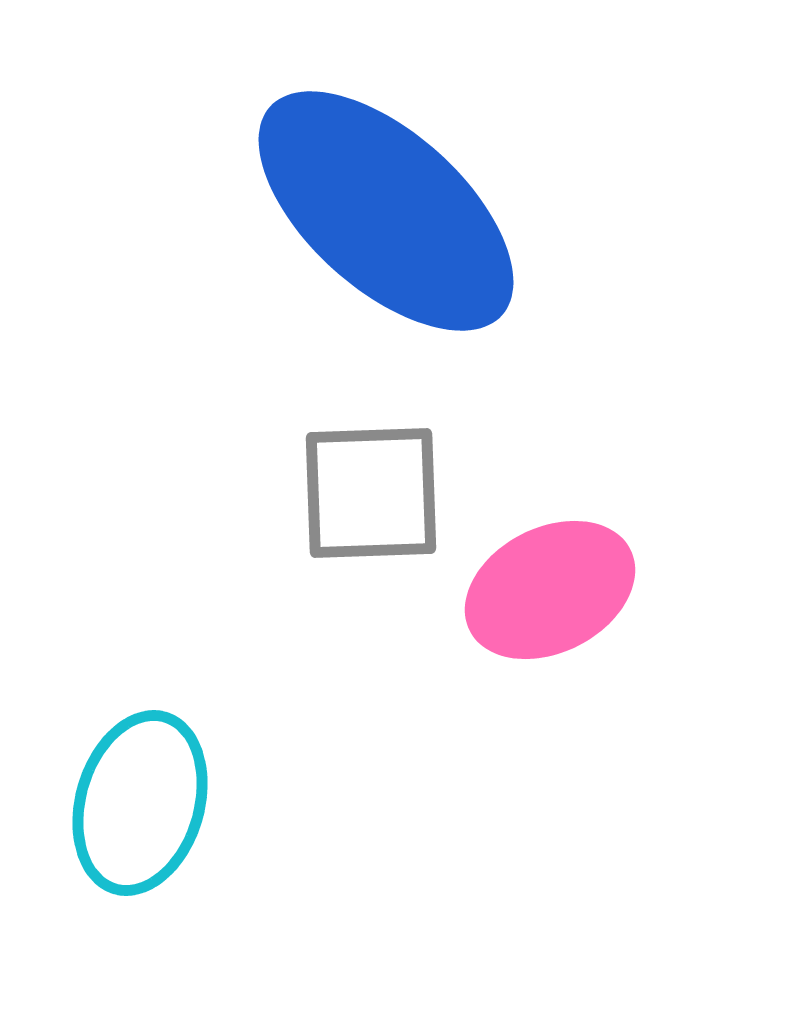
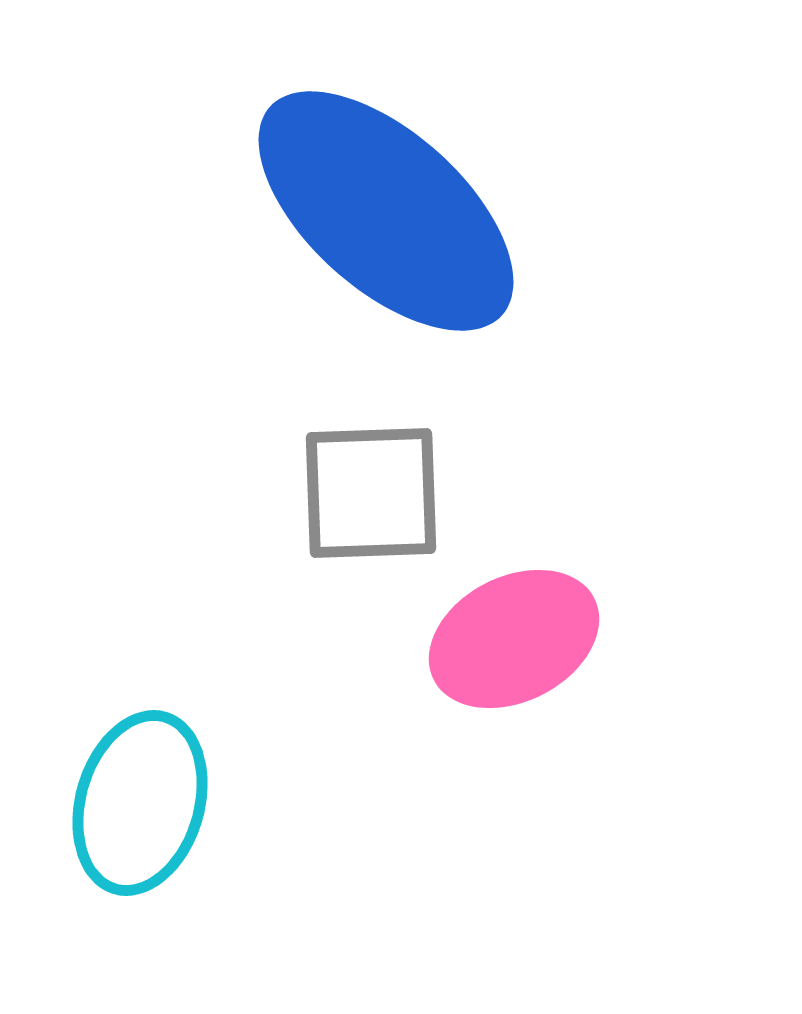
pink ellipse: moved 36 px left, 49 px down
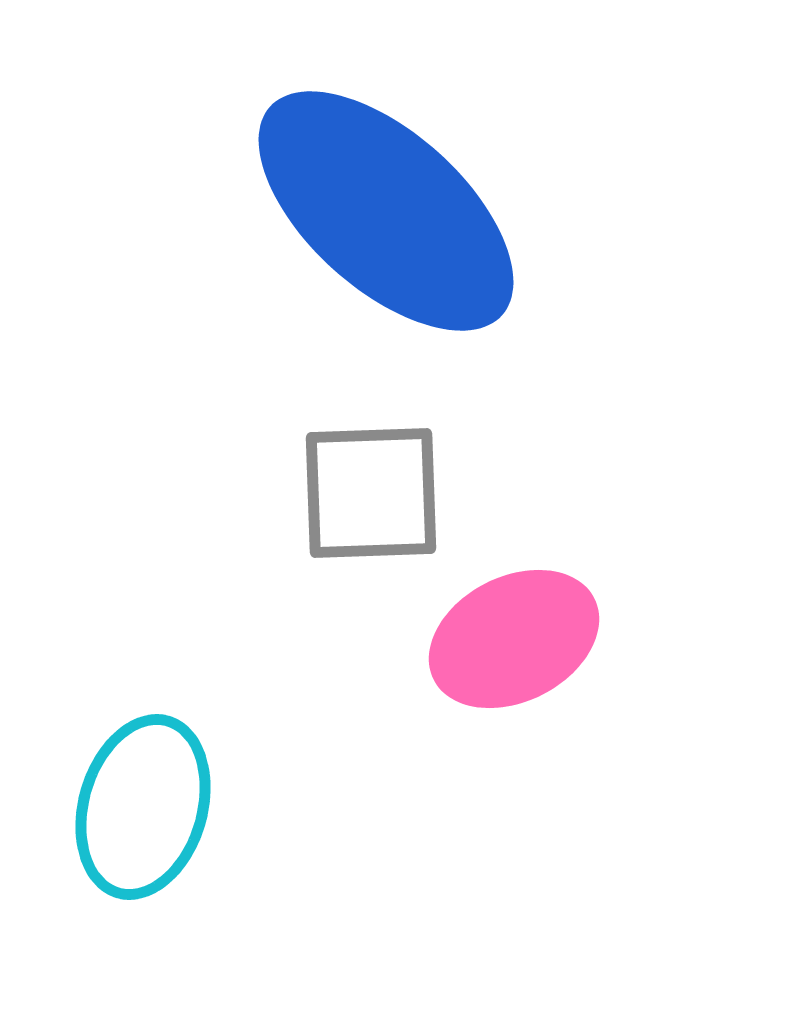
cyan ellipse: moved 3 px right, 4 px down
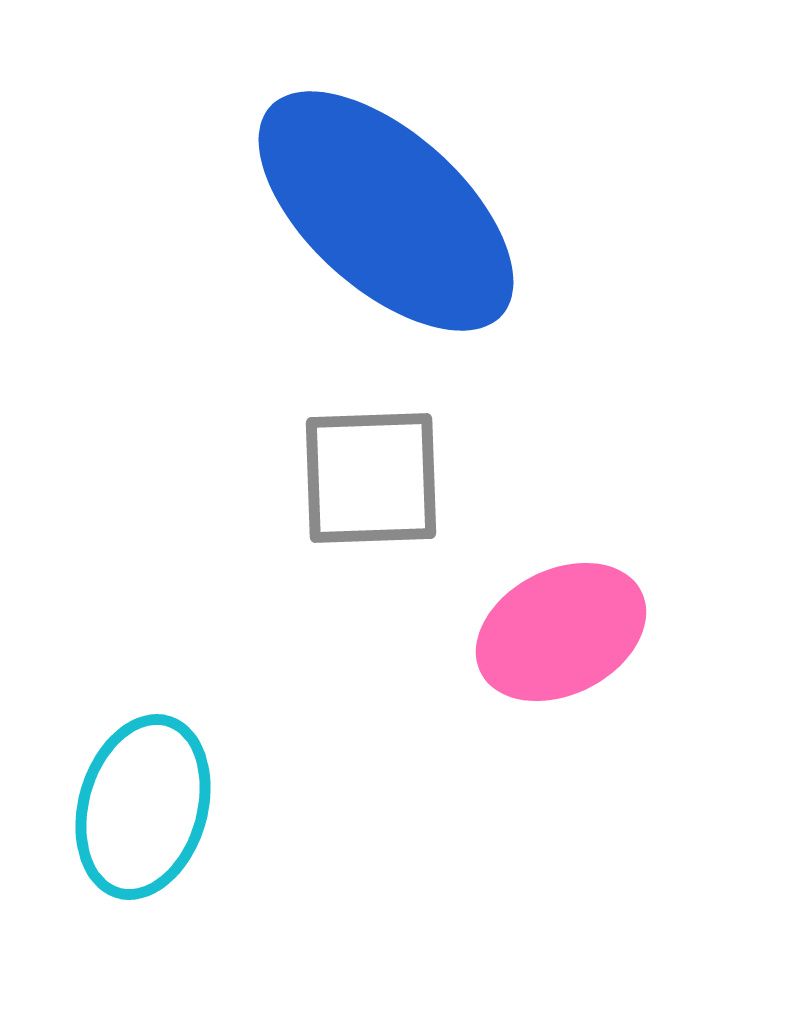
gray square: moved 15 px up
pink ellipse: moved 47 px right, 7 px up
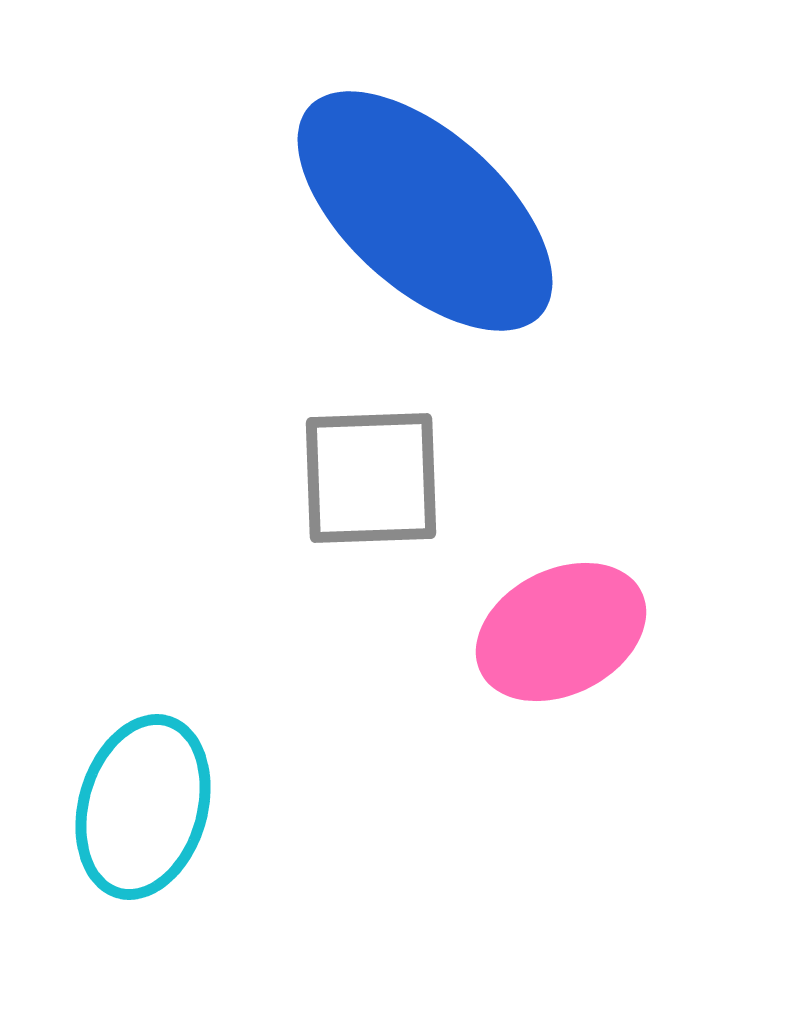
blue ellipse: moved 39 px right
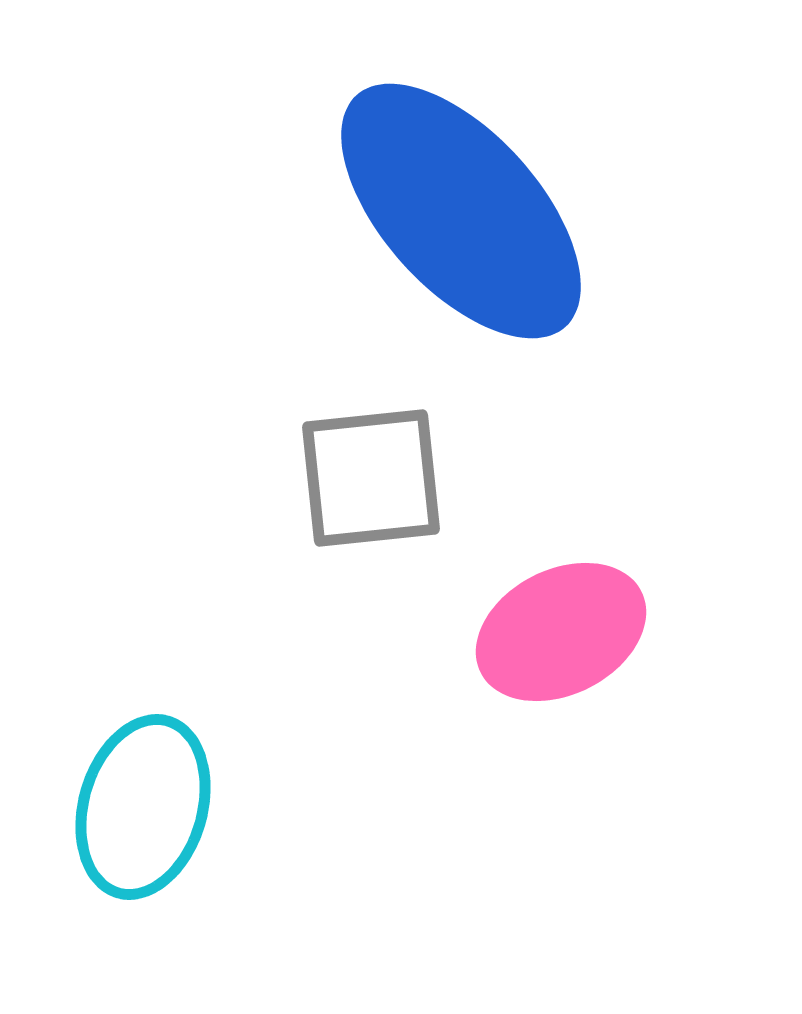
blue ellipse: moved 36 px right; rotated 6 degrees clockwise
gray square: rotated 4 degrees counterclockwise
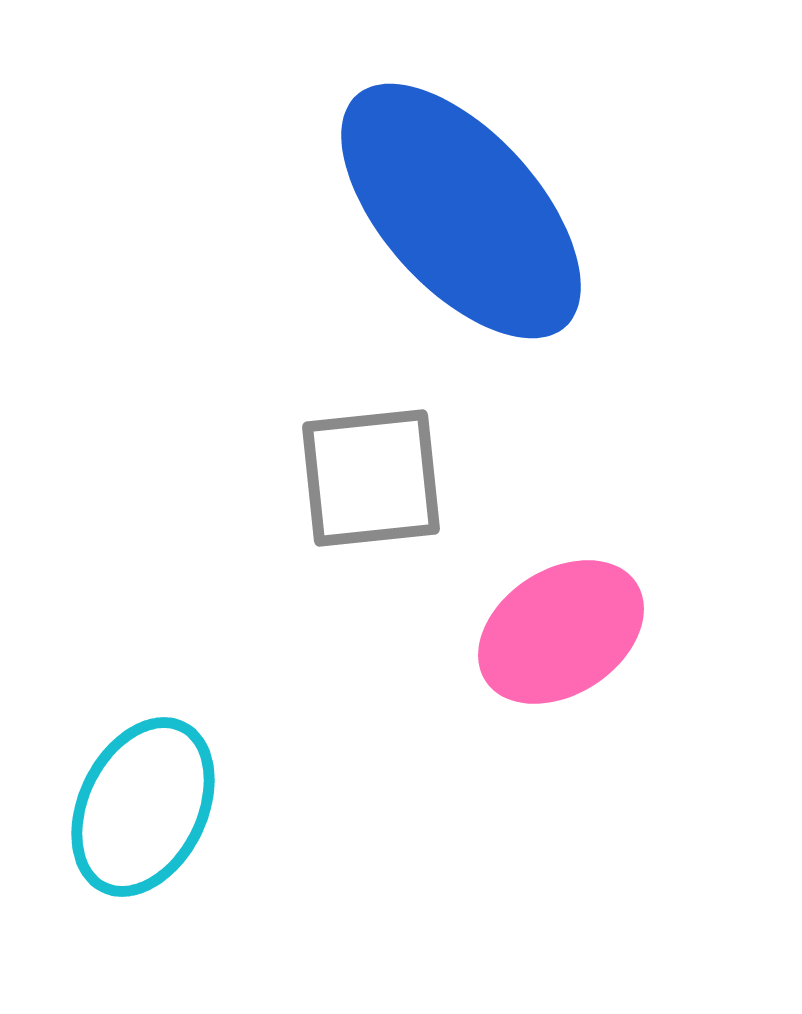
pink ellipse: rotated 6 degrees counterclockwise
cyan ellipse: rotated 10 degrees clockwise
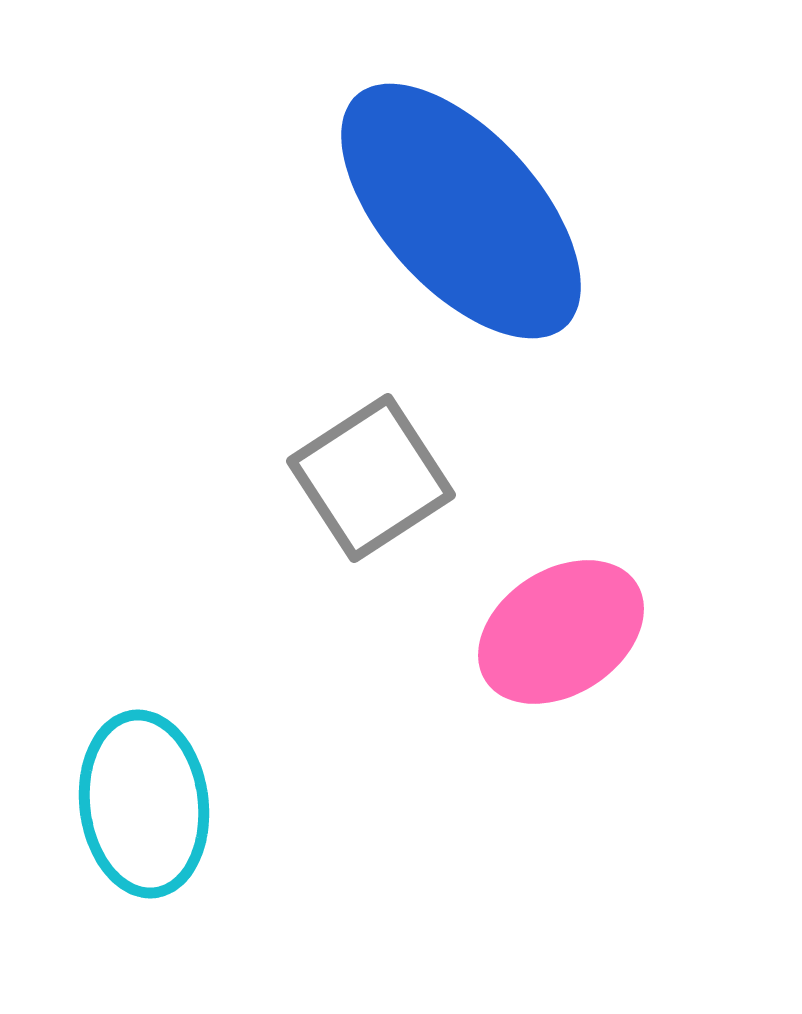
gray square: rotated 27 degrees counterclockwise
cyan ellipse: moved 1 px right, 3 px up; rotated 33 degrees counterclockwise
